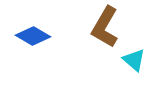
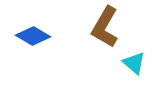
cyan triangle: moved 3 px down
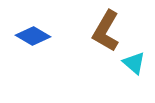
brown L-shape: moved 1 px right, 4 px down
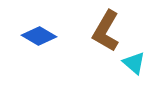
blue diamond: moved 6 px right
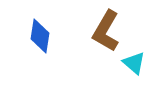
blue diamond: moved 1 px right; rotated 68 degrees clockwise
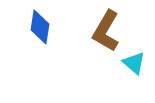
blue diamond: moved 9 px up
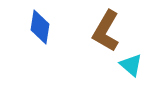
cyan triangle: moved 3 px left, 2 px down
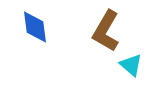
blue diamond: moved 5 px left; rotated 16 degrees counterclockwise
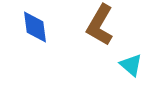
brown L-shape: moved 6 px left, 6 px up
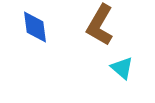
cyan triangle: moved 9 px left, 3 px down
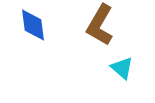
blue diamond: moved 2 px left, 2 px up
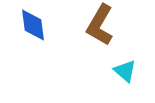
cyan triangle: moved 3 px right, 3 px down
